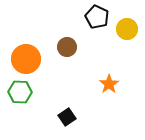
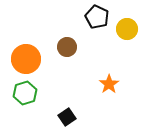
green hexagon: moved 5 px right, 1 px down; rotated 20 degrees counterclockwise
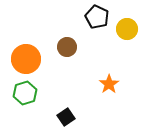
black square: moved 1 px left
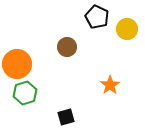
orange circle: moved 9 px left, 5 px down
orange star: moved 1 px right, 1 px down
black square: rotated 18 degrees clockwise
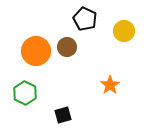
black pentagon: moved 12 px left, 2 px down
yellow circle: moved 3 px left, 2 px down
orange circle: moved 19 px right, 13 px up
green hexagon: rotated 15 degrees counterclockwise
black square: moved 3 px left, 2 px up
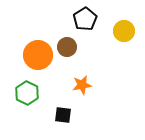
black pentagon: rotated 15 degrees clockwise
orange circle: moved 2 px right, 4 px down
orange star: moved 28 px left; rotated 24 degrees clockwise
green hexagon: moved 2 px right
black square: rotated 24 degrees clockwise
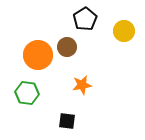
green hexagon: rotated 20 degrees counterclockwise
black square: moved 4 px right, 6 px down
